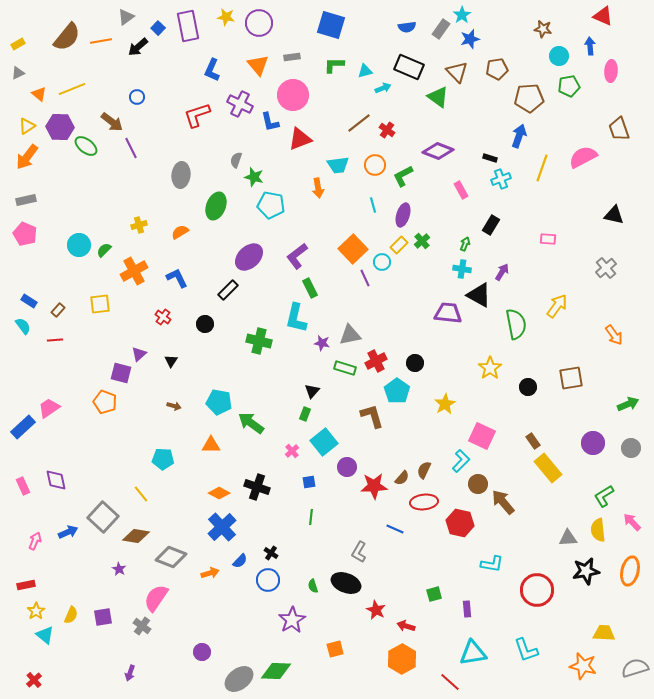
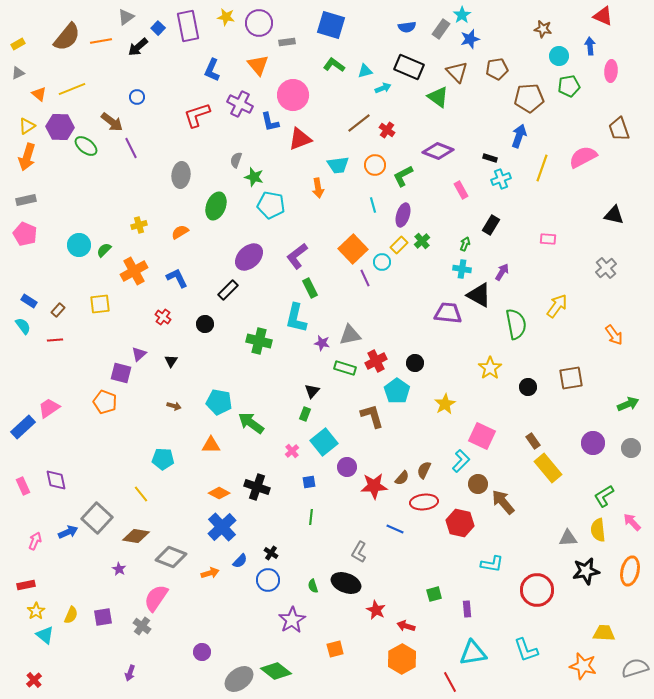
gray rectangle at (292, 57): moved 5 px left, 15 px up
green L-shape at (334, 65): rotated 35 degrees clockwise
orange arrow at (27, 157): rotated 20 degrees counterclockwise
gray square at (103, 517): moved 6 px left, 1 px down
green diamond at (276, 671): rotated 36 degrees clockwise
red line at (450, 682): rotated 20 degrees clockwise
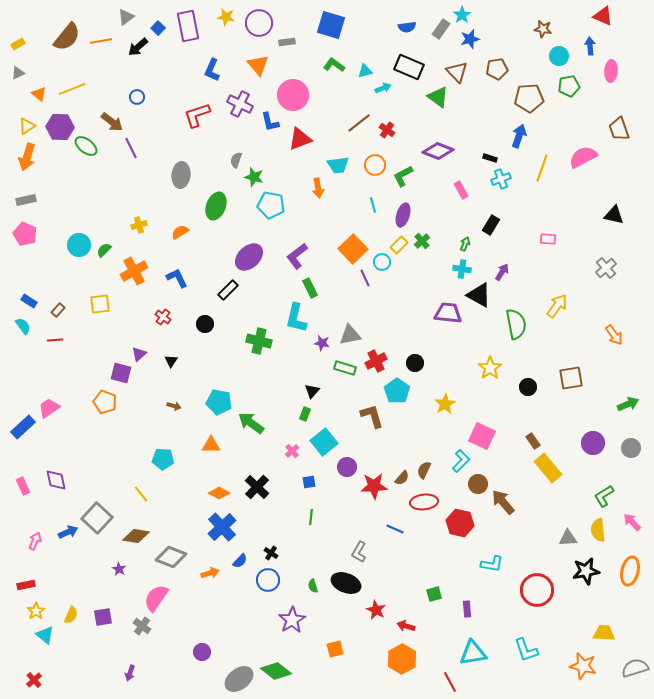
black cross at (257, 487): rotated 25 degrees clockwise
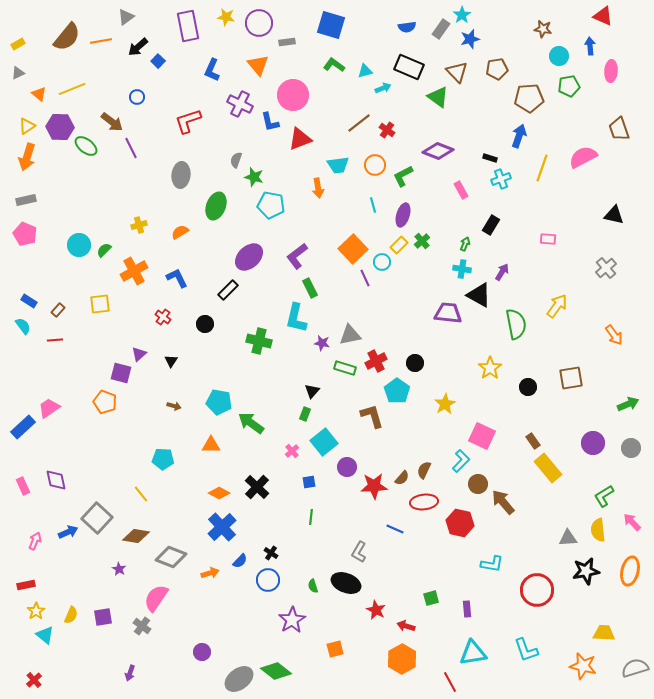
blue square at (158, 28): moved 33 px down
red L-shape at (197, 115): moved 9 px left, 6 px down
green square at (434, 594): moved 3 px left, 4 px down
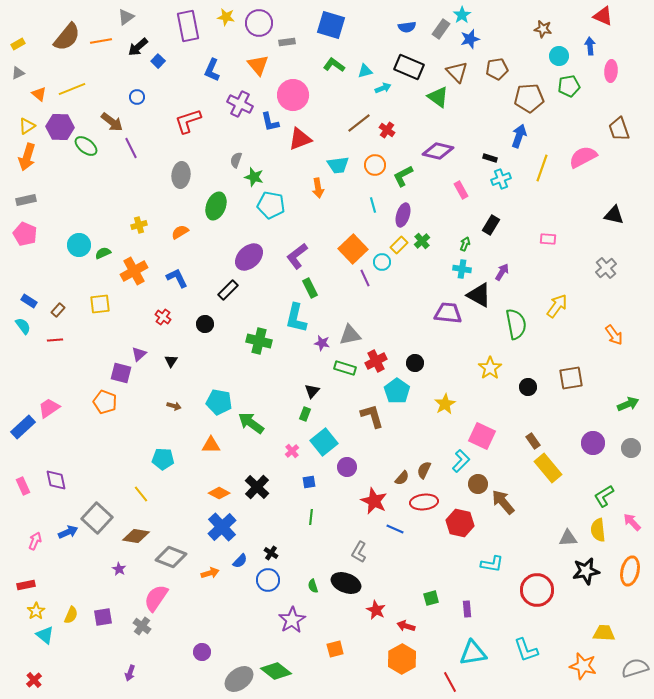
purple diamond at (438, 151): rotated 8 degrees counterclockwise
green semicircle at (104, 250): moved 1 px left, 3 px down; rotated 21 degrees clockwise
red star at (374, 486): moved 15 px down; rotated 28 degrees clockwise
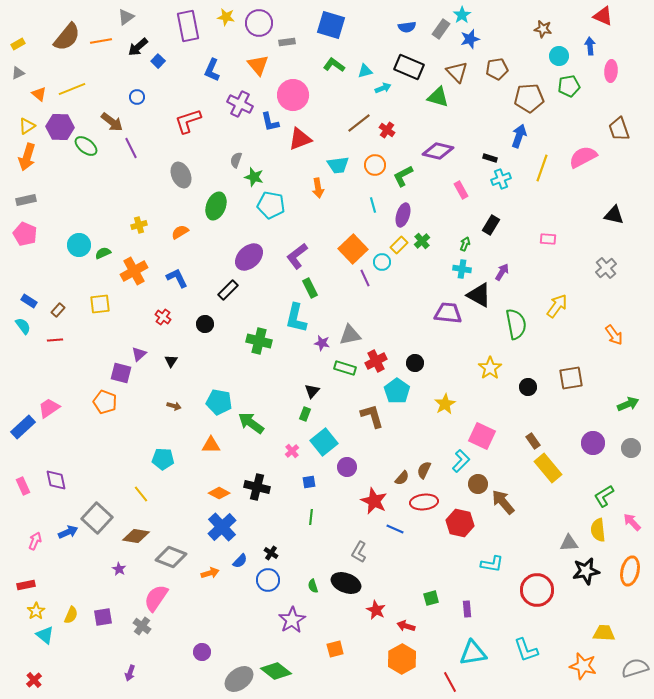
green triangle at (438, 97): rotated 20 degrees counterclockwise
gray ellipse at (181, 175): rotated 30 degrees counterclockwise
black cross at (257, 487): rotated 30 degrees counterclockwise
gray triangle at (568, 538): moved 1 px right, 5 px down
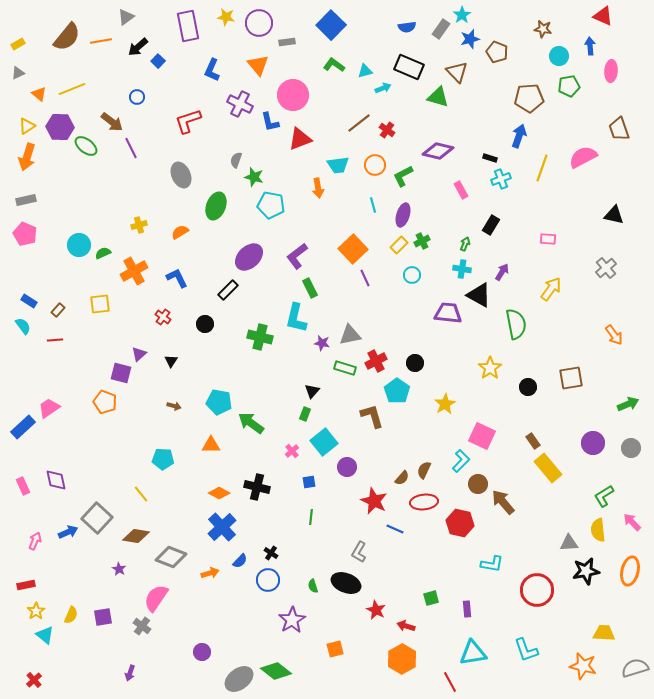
blue square at (331, 25): rotated 28 degrees clockwise
brown pentagon at (497, 69): moved 17 px up; rotated 30 degrees clockwise
green cross at (422, 241): rotated 14 degrees clockwise
cyan circle at (382, 262): moved 30 px right, 13 px down
yellow arrow at (557, 306): moved 6 px left, 17 px up
green cross at (259, 341): moved 1 px right, 4 px up
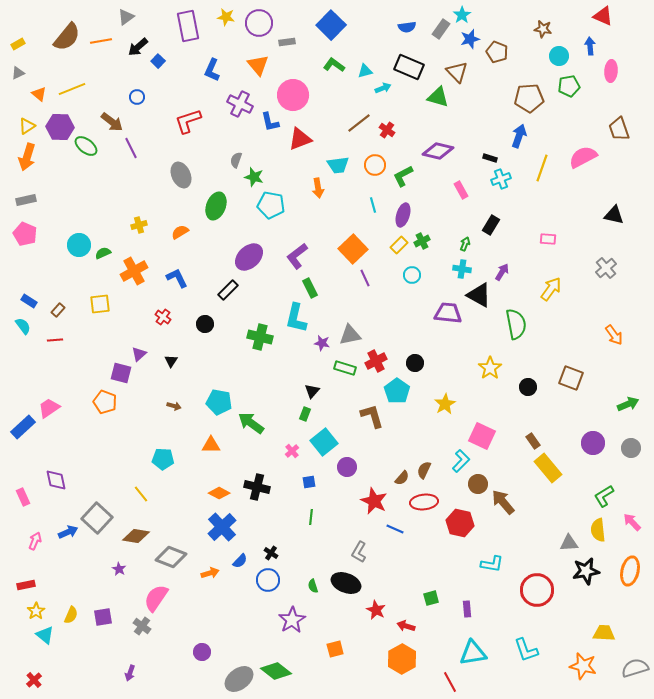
brown square at (571, 378): rotated 30 degrees clockwise
pink rectangle at (23, 486): moved 11 px down
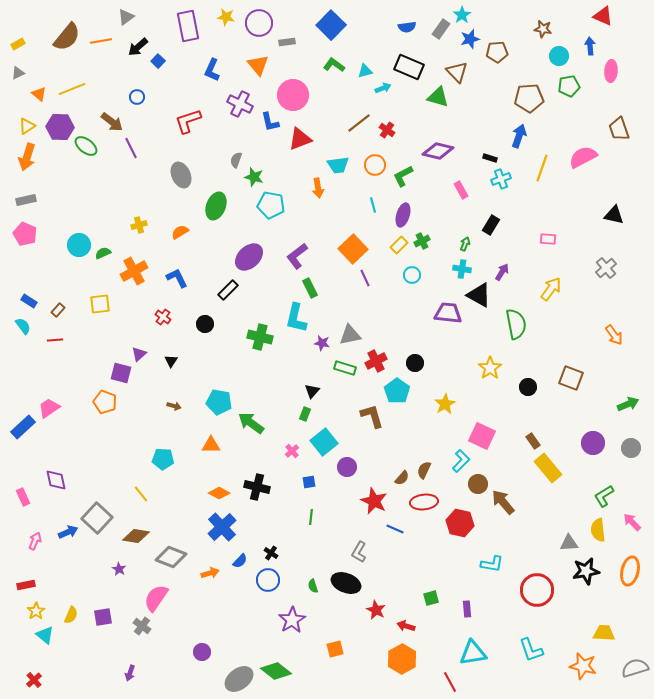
brown pentagon at (497, 52): rotated 25 degrees counterclockwise
cyan L-shape at (526, 650): moved 5 px right
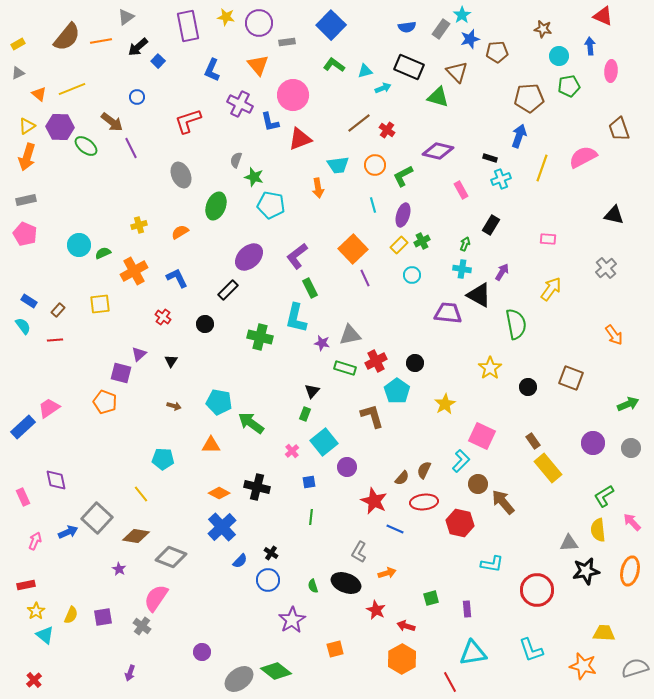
orange arrow at (210, 573): moved 177 px right
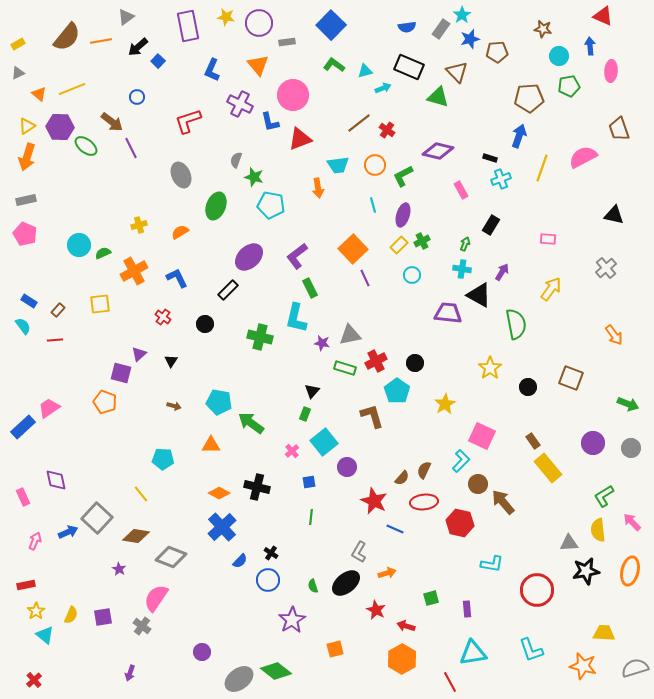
green arrow at (628, 404): rotated 45 degrees clockwise
black ellipse at (346, 583): rotated 60 degrees counterclockwise
